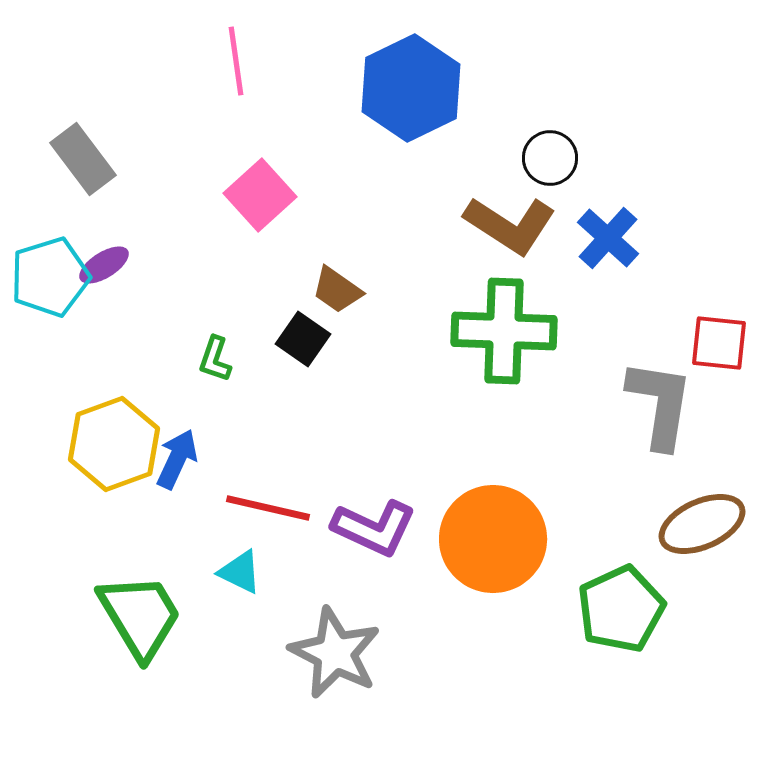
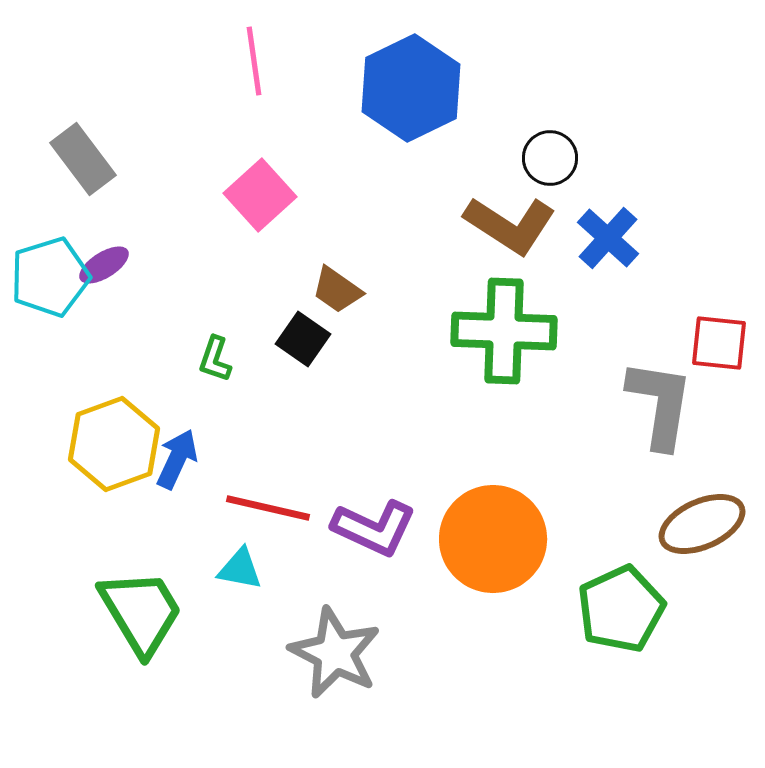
pink line: moved 18 px right
cyan triangle: moved 3 px up; rotated 15 degrees counterclockwise
green trapezoid: moved 1 px right, 4 px up
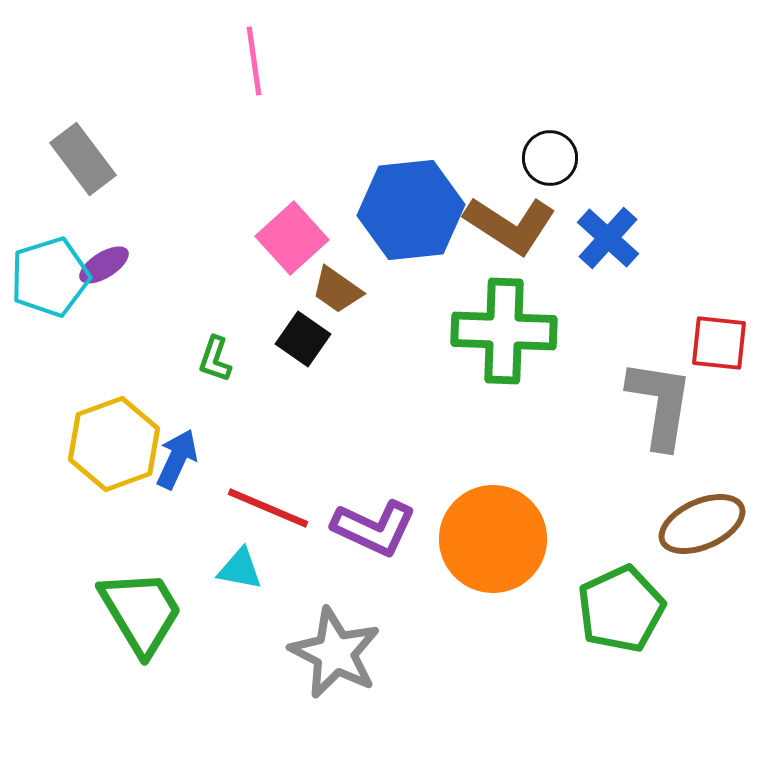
blue hexagon: moved 122 px down; rotated 20 degrees clockwise
pink square: moved 32 px right, 43 px down
red line: rotated 10 degrees clockwise
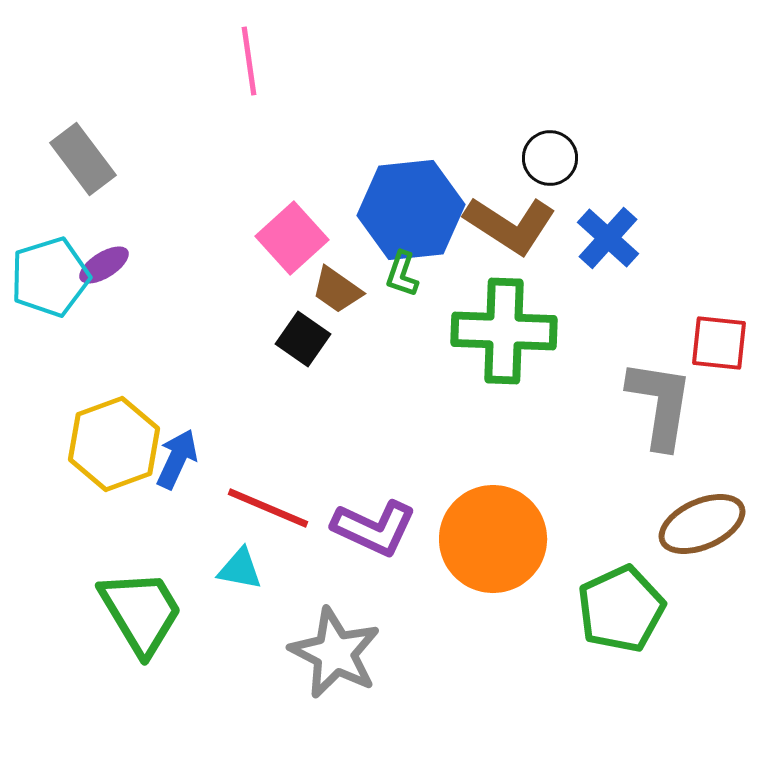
pink line: moved 5 px left
green L-shape: moved 187 px right, 85 px up
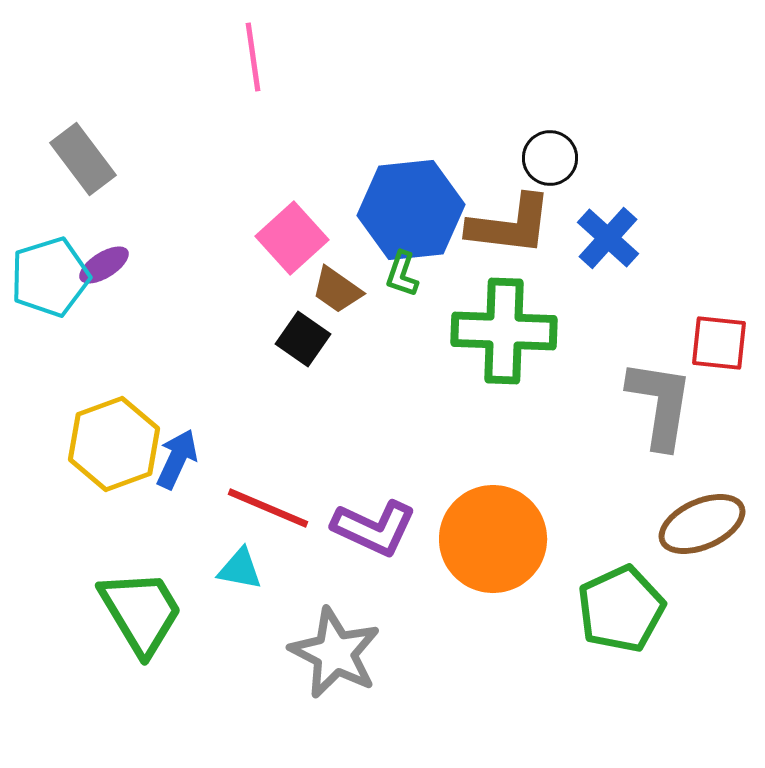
pink line: moved 4 px right, 4 px up
brown L-shape: rotated 26 degrees counterclockwise
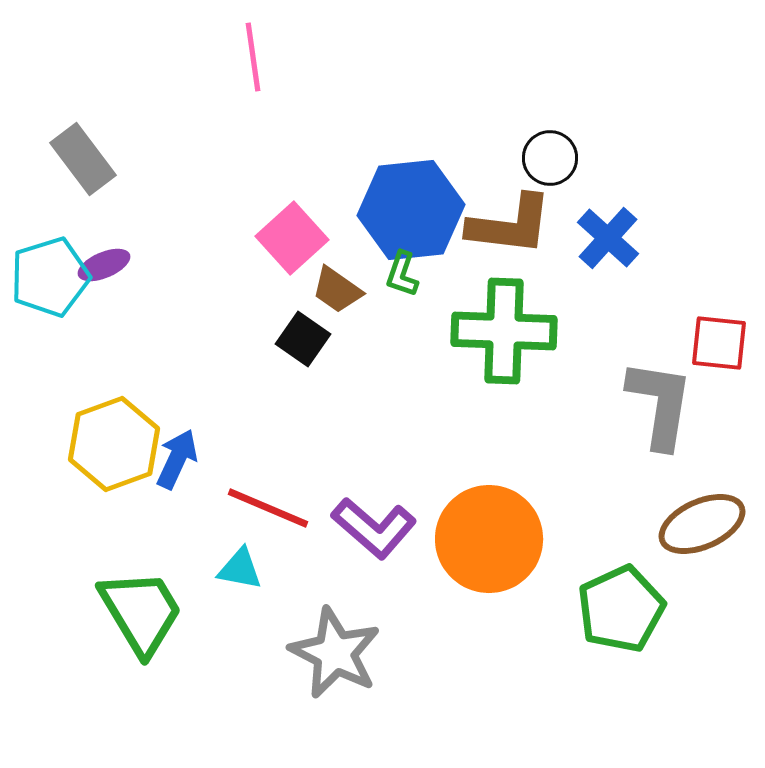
purple ellipse: rotated 9 degrees clockwise
purple L-shape: rotated 16 degrees clockwise
orange circle: moved 4 px left
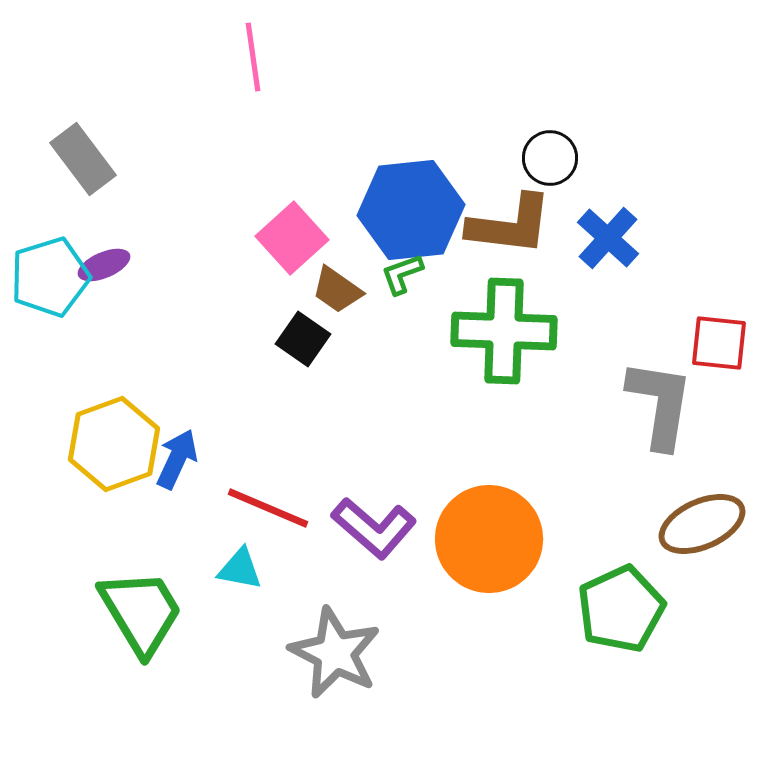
green L-shape: rotated 51 degrees clockwise
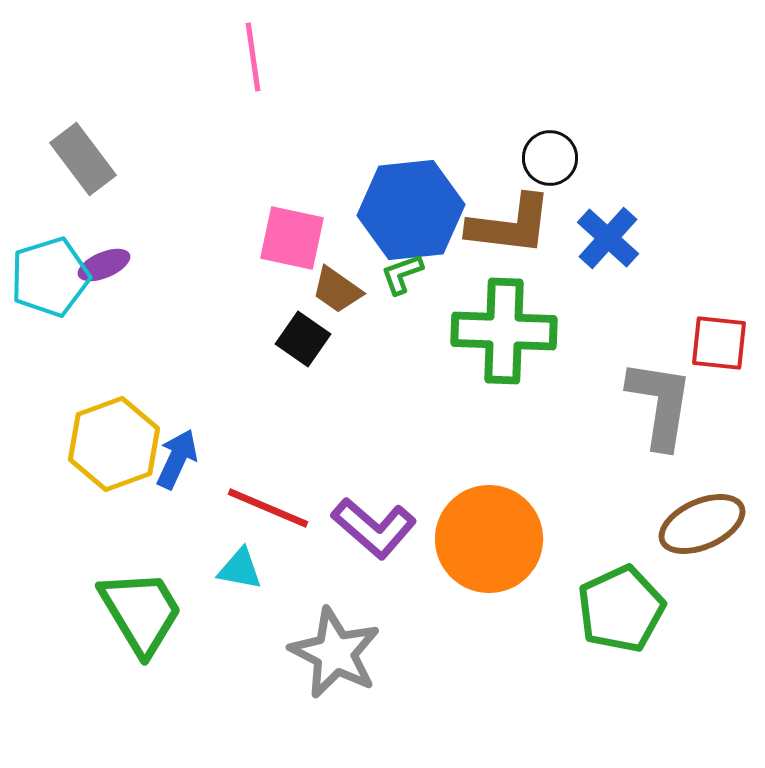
pink square: rotated 36 degrees counterclockwise
